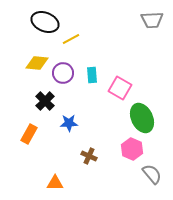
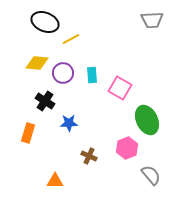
black cross: rotated 12 degrees counterclockwise
green ellipse: moved 5 px right, 2 px down
orange rectangle: moved 1 px left, 1 px up; rotated 12 degrees counterclockwise
pink hexagon: moved 5 px left, 1 px up; rotated 15 degrees clockwise
gray semicircle: moved 1 px left, 1 px down
orange triangle: moved 2 px up
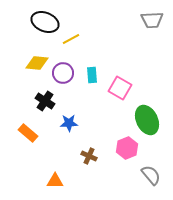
orange rectangle: rotated 66 degrees counterclockwise
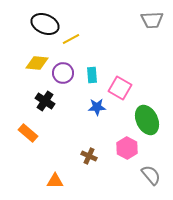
black ellipse: moved 2 px down
blue star: moved 28 px right, 16 px up
pink hexagon: rotated 10 degrees counterclockwise
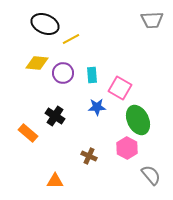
black cross: moved 10 px right, 15 px down
green ellipse: moved 9 px left
